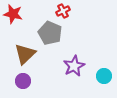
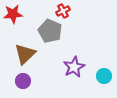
red star: rotated 18 degrees counterclockwise
gray pentagon: moved 2 px up
purple star: moved 1 px down
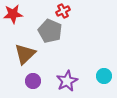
purple star: moved 7 px left, 14 px down
purple circle: moved 10 px right
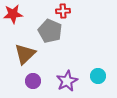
red cross: rotated 24 degrees clockwise
cyan circle: moved 6 px left
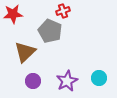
red cross: rotated 16 degrees counterclockwise
brown triangle: moved 2 px up
cyan circle: moved 1 px right, 2 px down
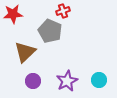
cyan circle: moved 2 px down
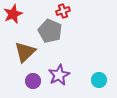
red star: rotated 18 degrees counterclockwise
purple star: moved 8 px left, 6 px up
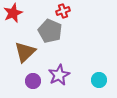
red star: moved 1 px up
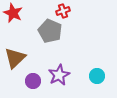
red star: rotated 24 degrees counterclockwise
brown triangle: moved 10 px left, 6 px down
cyan circle: moved 2 px left, 4 px up
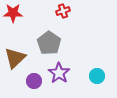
red star: rotated 24 degrees counterclockwise
gray pentagon: moved 1 px left, 12 px down; rotated 10 degrees clockwise
purple star: moved 2 px up; rotated 10 degrees counterclockwise
purple circle: moved 1 px right
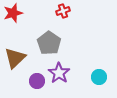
red star: rotated 18 degrees counterclockwise
cyan circle: moved 2 px right, 1 px down
purple circle: moved 3 px right
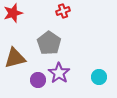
brown triangle: rotated 30 degrees clockwise
purple circle: moved 1 px right, 1 px up
